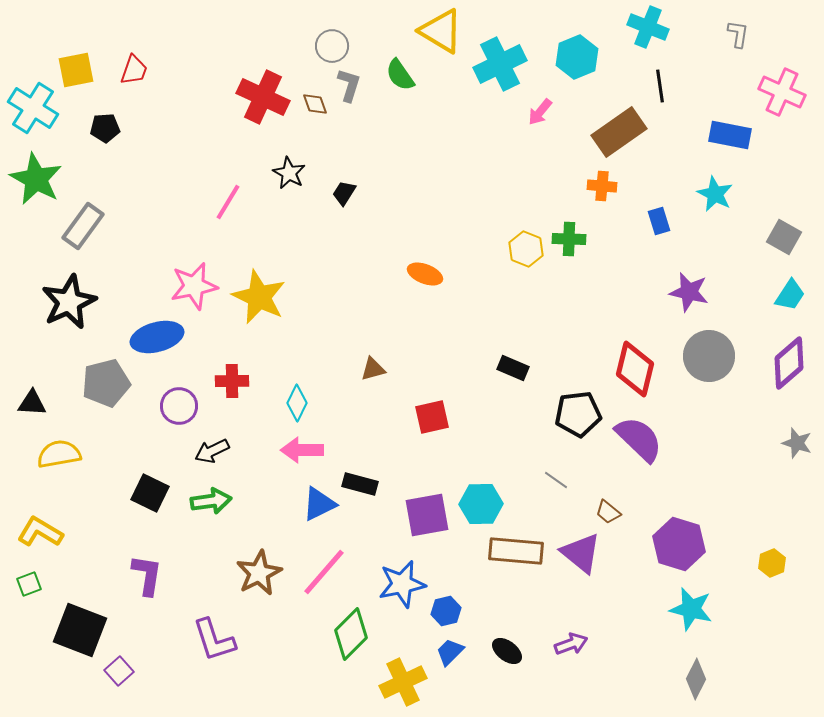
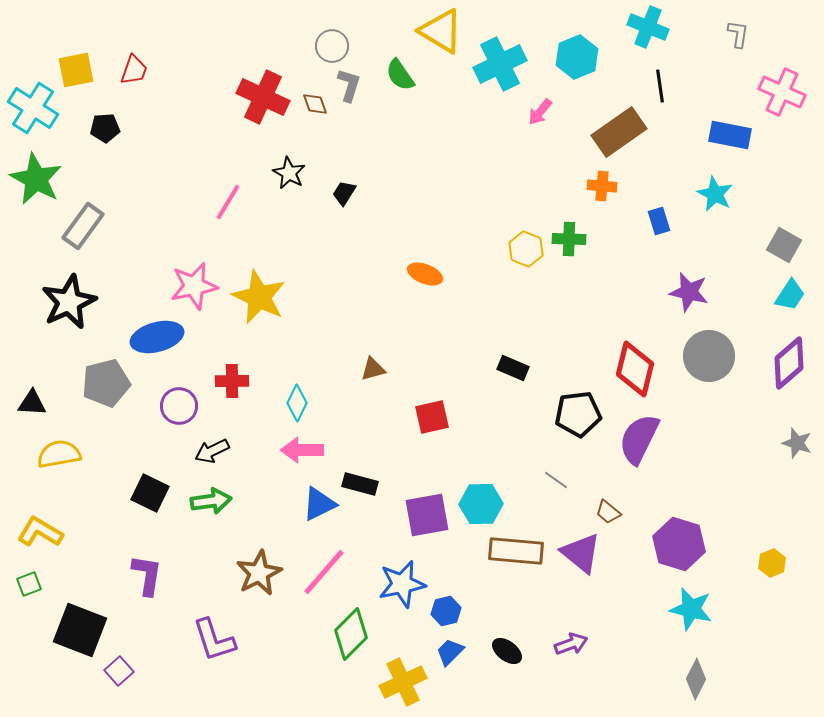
gray square at (784, 237): moved 8 px down
purple semicircle at (639, 439): rotated 108 degrees counterclockwise
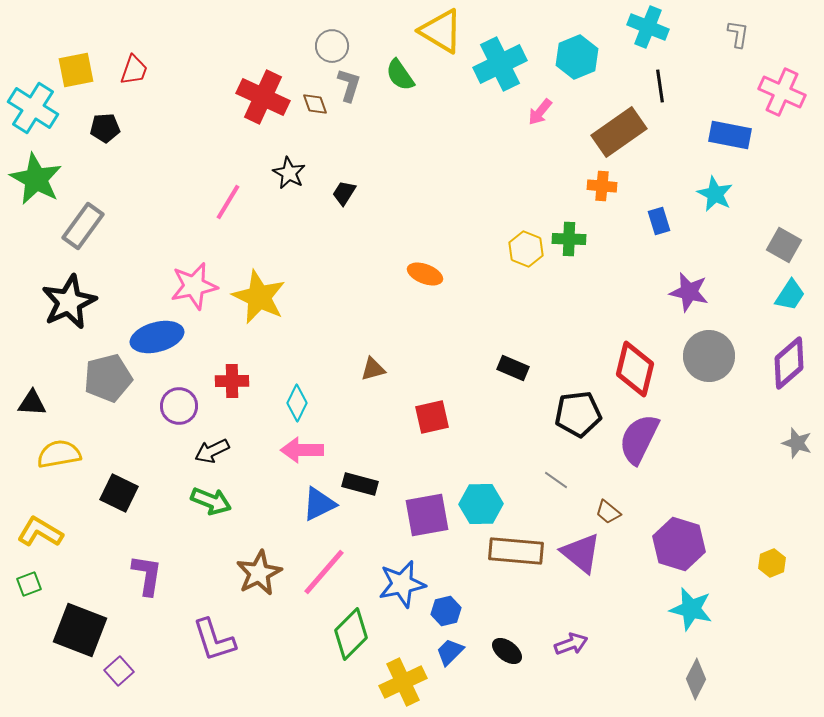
gray pentagon at (106, 383): moved 2 px right, 5 px up
black square at (150, 493): moved 31 px left
green arrow at (211, 501): rotated 30 degrees clockwise
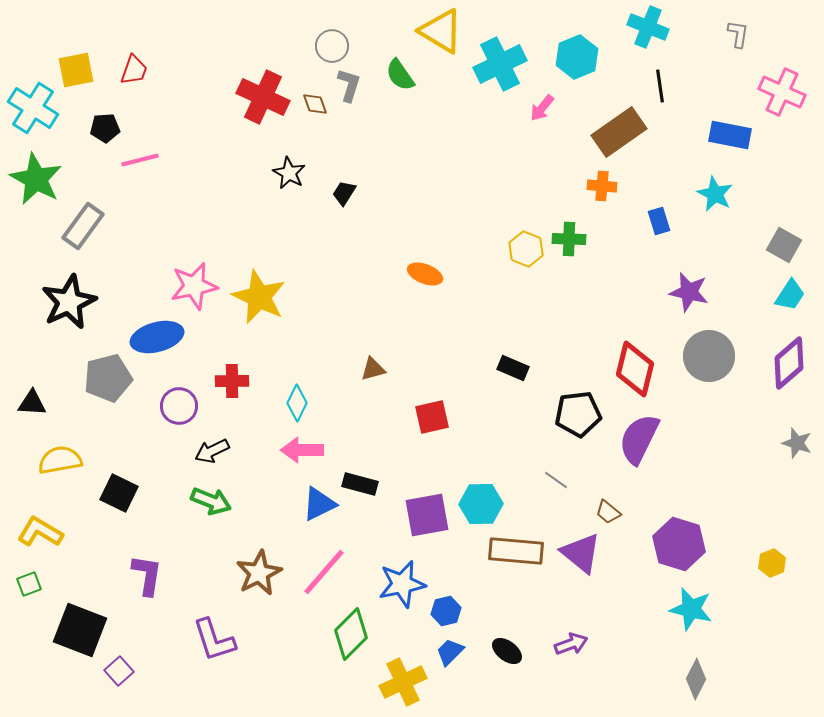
pink arrow at (540, 112): moved 2 px right, 4 px up
pink line at (228, 202): moved 88 px left, 42 px up; rotated 45 degrees clockwise
yellow semicircle at (59, 454): moved 1 px right, 6 px down
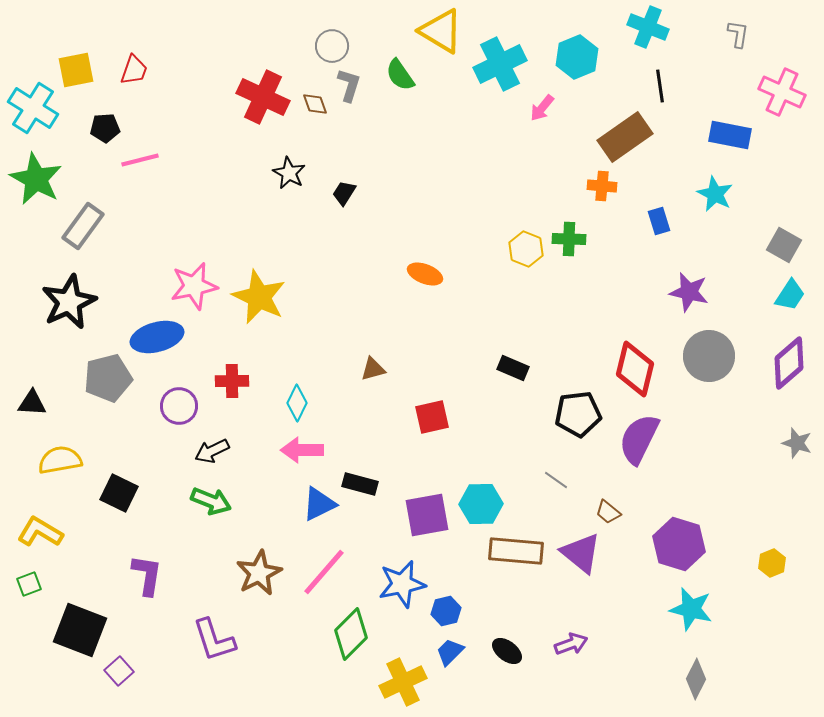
brown rectangle at (619, 132): moved 6 px right, 5 px down
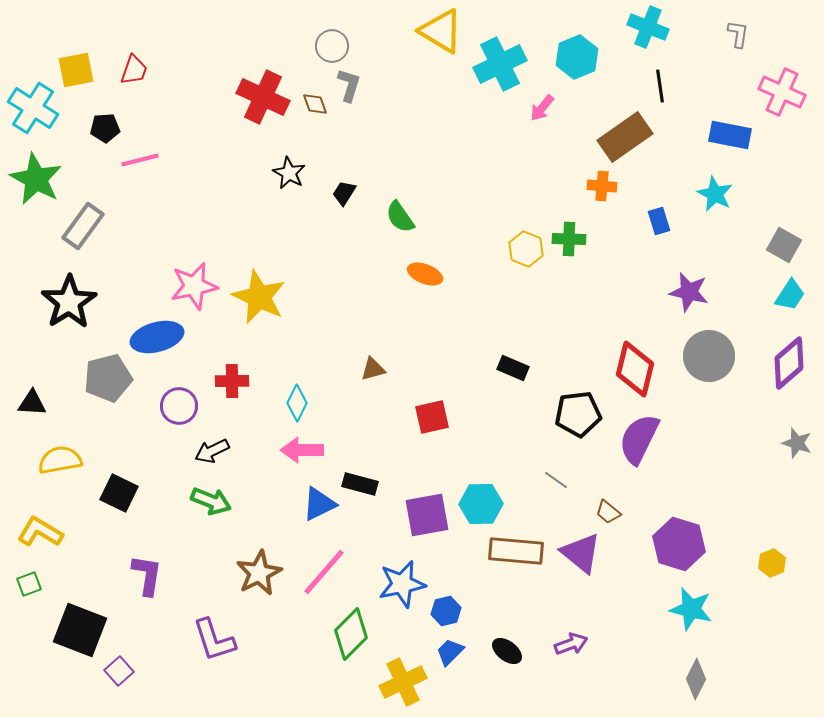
green semicircle at (400, 75): moved 142 px down
black star at (69, 302): rotated 8 degrees counterclockwise
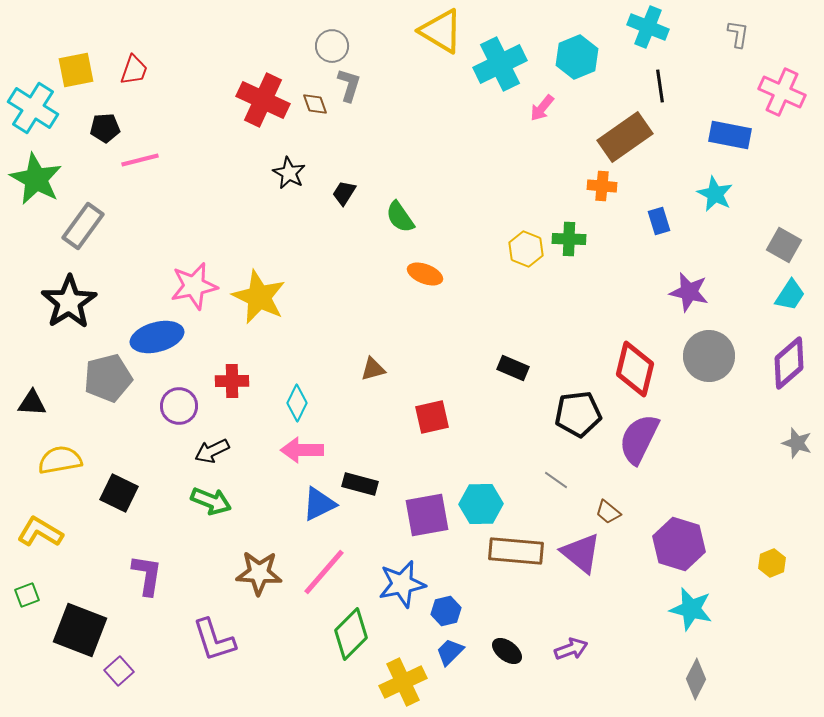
red cross at (263, 97): moved 3 px down
brown star at (259, 573): rotated 30 degrees clockwise
green square at (29, 584): moved 2 px left, 11 px down
purple arrow at (571, 644): moved 5 px down
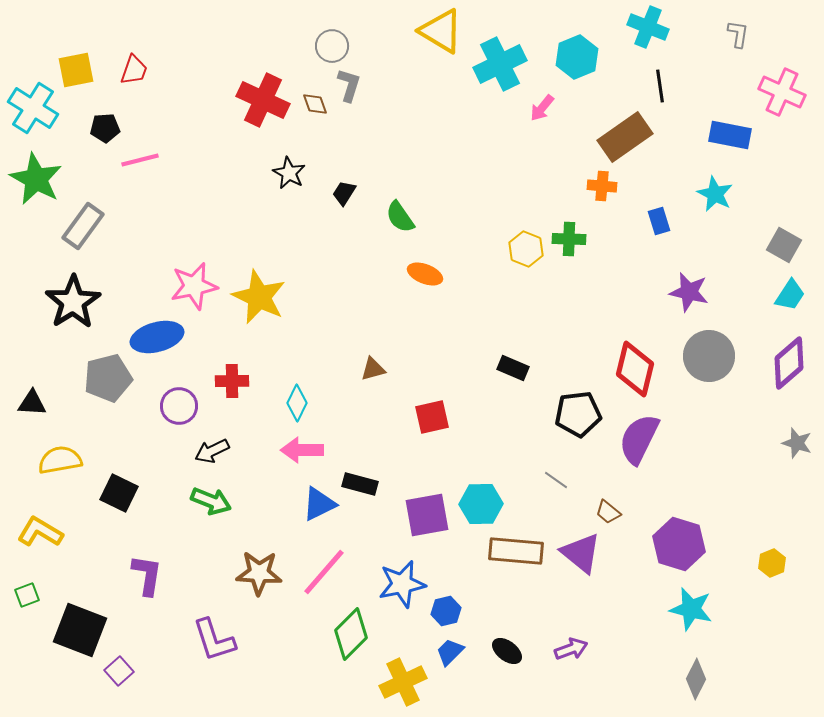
black star at (69, 302): moved 4 px right
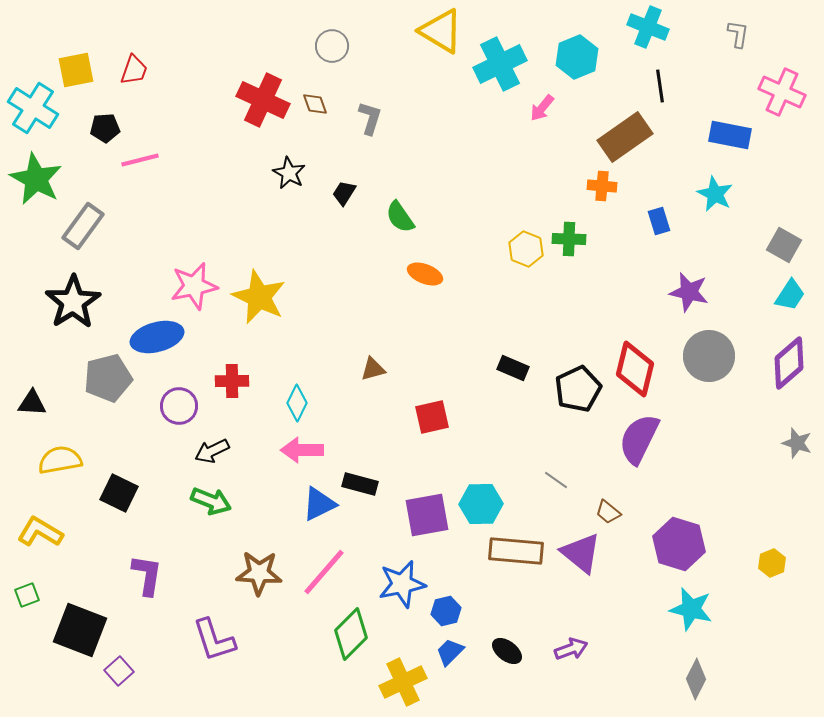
gray L-shape at (349, 85): moved 21 px right, 33 px down
black pentagon at (578, 414): moved 25 px up; rotated 18 degrees counterclockwise
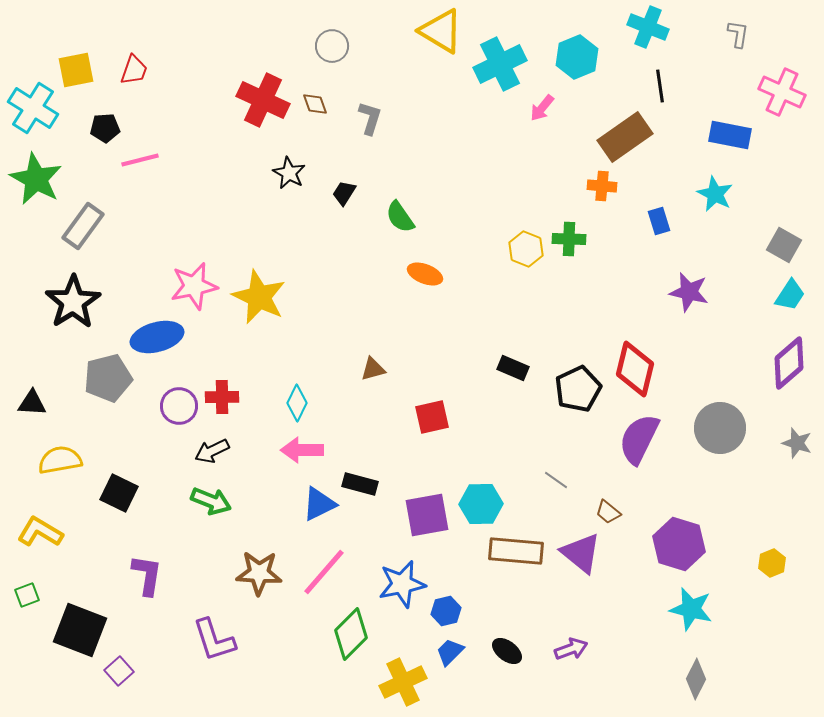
gray circle at (709, 356): moved 11 px right, 72 px down
red cross at (232, 381): moved 10 px left, 16 px down
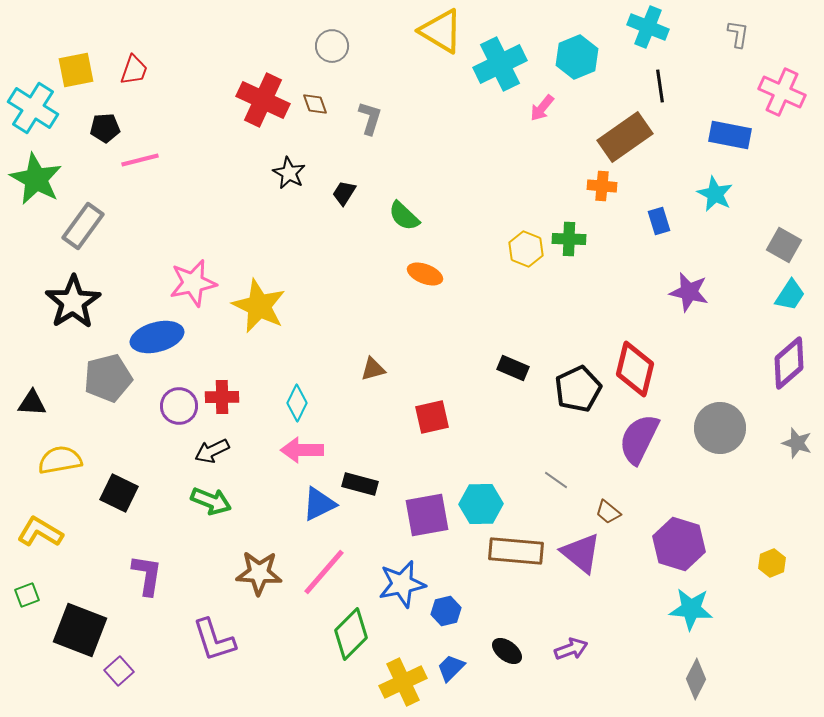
green semicircle at (400, 217): moved 4 px right, 1 px up; rotated 12 degrees counterclockwise
pink star at (194, 286): moved 1 px left, 3 px up
yellow star at (259, 297): moved 9 px down
cyan star at (691, 609): rotated 9 degrees counterclockwise
blue trapezoid at (450, 652): moved 1 px right, 16 px down
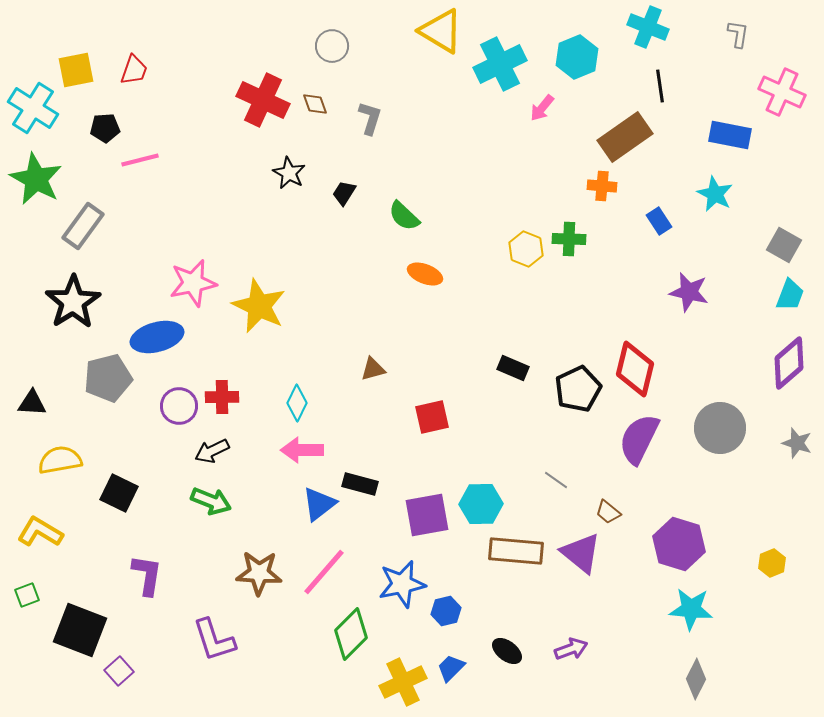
blue rectangle at (659, 221): rotated 16 degrees counterclockwise
cyan trapezoid at (790, 295): rotated 12 degrees counterclockwise
blue triangle at (319, 504): rotated 12 degrees counterclockwise
